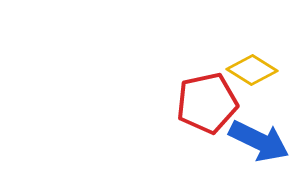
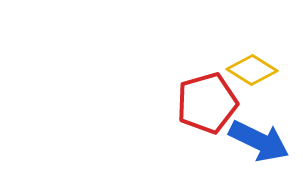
red pentagon: rotated 4 degrees counterclockwise
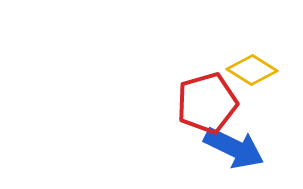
blue arrow: moved 25 px left, 7 px down
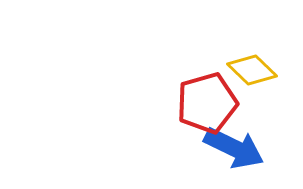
yellow diamond: rotated 12 degrees clockwise
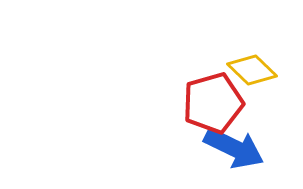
red pentagon: moved 6 px right
